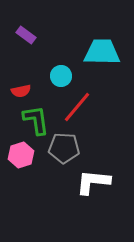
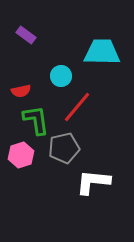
gray pentagon: rotated 16 degrees counterclockwise
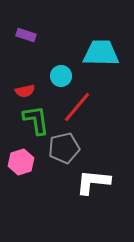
purple rectangle: rotated 18 degrees counterclockwise
cyan trapezoid: moved 1 px left, 1 px down
red semicircle: moved 4 px right
pink hexagon: moved 7 px down
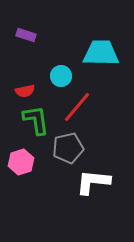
gray pentagon: moved 4 px right
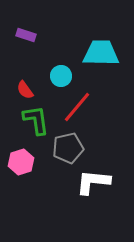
red semicircle: moved 1 px up; rotated 66 degrees clockwise
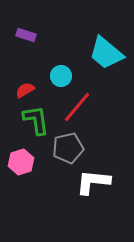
cyan trapezoid: moved 5 px right; rotated 141 degrees counterclockwise
red semicircle: rotated 96 degrees clockwise
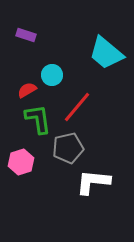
cyan circle: moved 9 px left, 1 px up
red semicircle: moved 2 px right
green L-shape: moved 2 px right, 1 px up
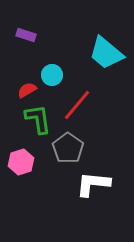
red line: moved 2 px up
gray pentagon: rotated 24 degrees counterclockwise
white L-shape: moved 2 px down
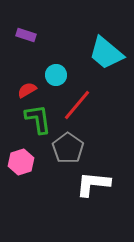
cyan circle: moved 4 px right
